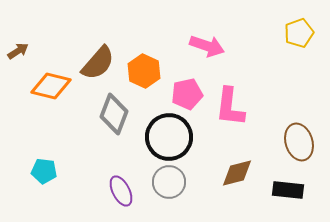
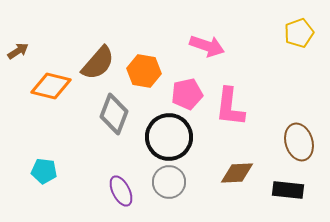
orange hexagon: rotated 16 degrees counterclockwise
brown diamond: rotated 12 degrees clockwise
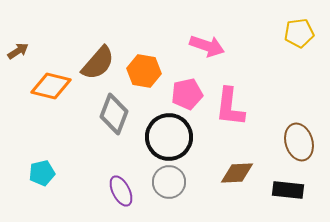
yellow pentagon: rotated 12 degrees clockwise
cyan pentagon: moved 2 px left, 2 px down; rotated 20 degrees counterclockwise
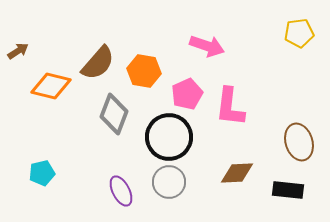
pink pentagon: rotated 12 degrees counterclockwise
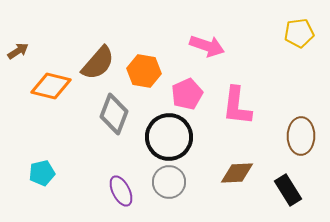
pink L-shape: moved 7 px right, 1 px up
brown ellipse: moved 2 px right, 6 px up; rotated 18 degrees clockwise
black rectangle: rotated 52 degrees clockwise
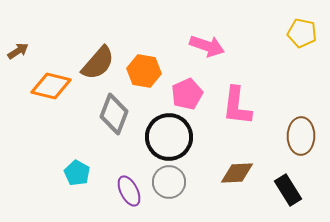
yellow pentagon: moved 3 px right; rotated 20 degrees clockwise
cyan pentagon: moved 35 px right; rotated 30 degrees counterclockwise
purple ellipse: moved 8 px right
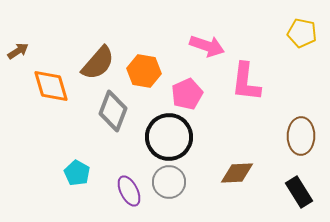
orange diamond: rotated 60 degrees clockwise
pink L-shape: moved 9 px right, 24 px up
gray diamond: moved 1 px left, 3 px up
black rectangle: moved 11 px right, 2 px down
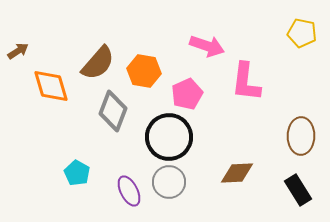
black rectangle: moved 1 px left, 2 px up
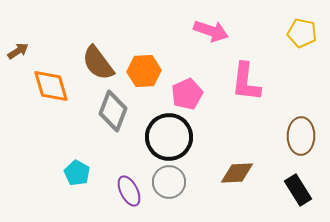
pink arrow: moved 4 px right, 15 px up
brown semicircle: rotated 102 degrees clockwise
orange hexagon: rotated 12 degrees counterclockwise
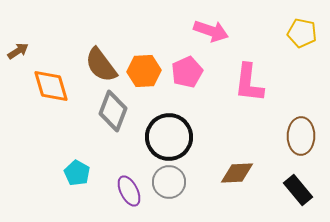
brown semicircle: moved 3 px right, 2 px down
pink L-shape: moved 3 px right, 1 px down
pink pentagon: moved 22 px up
black rectangle: rotated 8 degrees counterclockwise
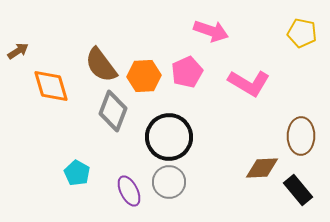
orange hexagon: moved 5 px down
pink L-shape: rotated 66 degrees counterclockwise
brown diamond: moved 25 px right, 5 px up
